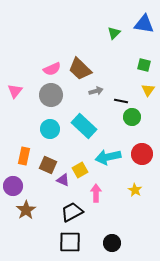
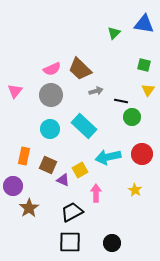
brown star: moved 3 px right, 2 px up
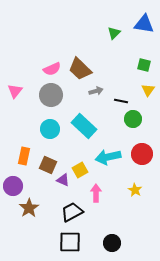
green circle: moved 1 px right, 2 px down
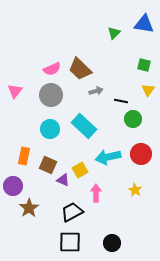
red circle: moved 1 px left
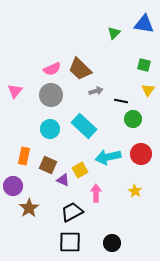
yellow star: moved 1 px down
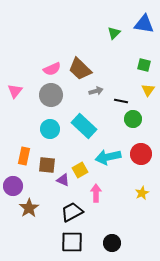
brown square: moved 1 px left; rotated 18 degrees counterclockwise
yellow star: moved 7 px right, 2 px down; rotated 16 degrees clockwise
black square: moved 2 px right
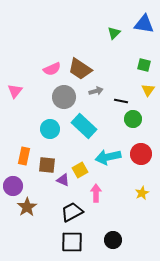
brown trapezoid: rotated 10 degrees counterclockwise
gray circle: moved 13 px right, 2 px down
brown star: moved 2 px left, 1 px up
black circle: moved 1 px right, 3 px up
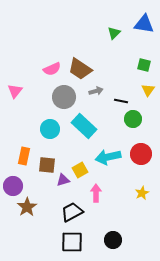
purple triangle: rotated 40 degrees counterclockwise
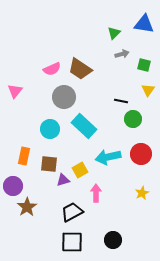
gray arrow: moved 26 px right, 37 px up
brown square: moved 2 px right, 1 px up
